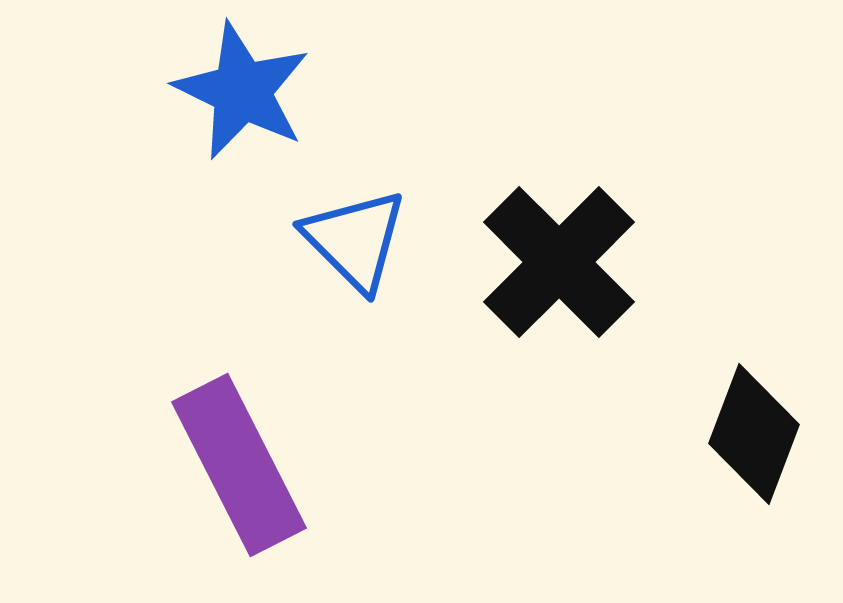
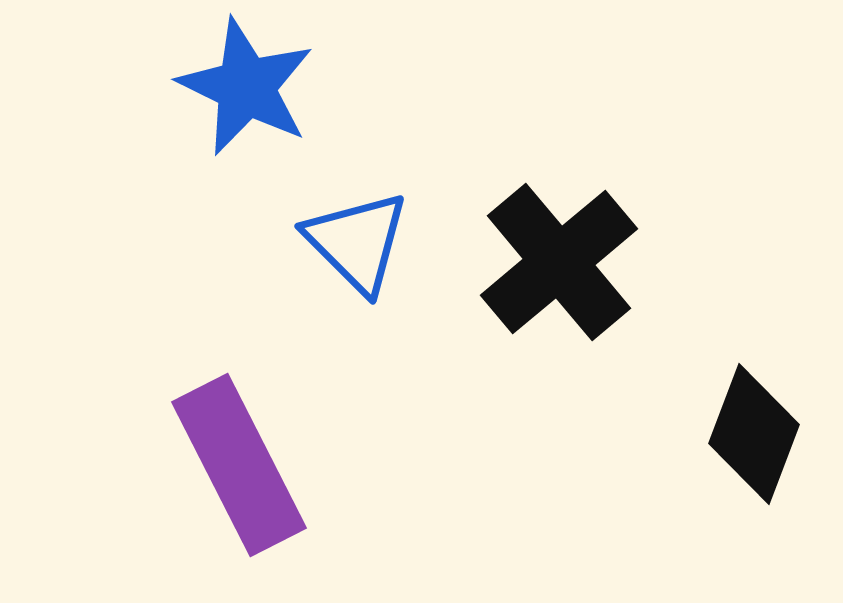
blue star: moved 4 px right, 4 px up
blue triangle: moved 2 px right, 2 px down
black cross: rotated 5 degrees clockwise
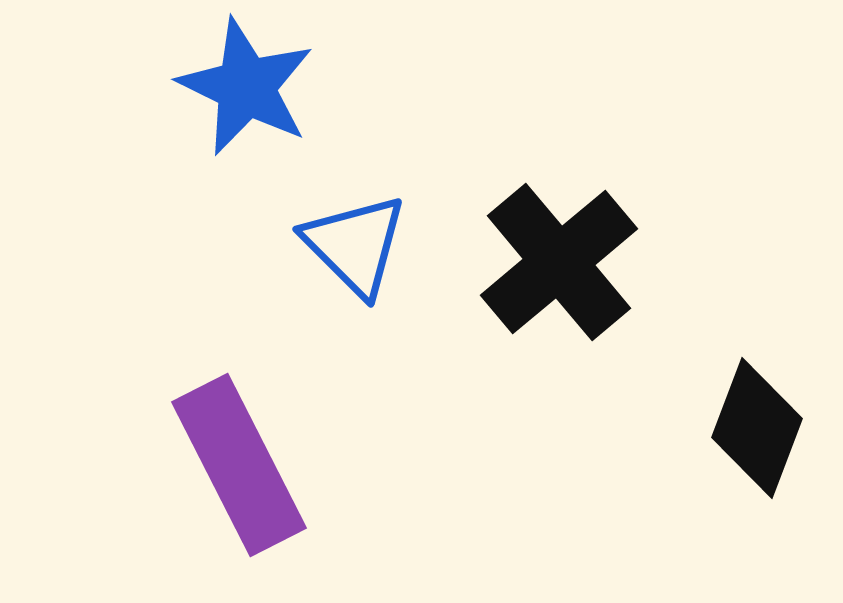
blue triangle: moved 2 px left, 3 px down
black diamond: moved 3 px right, 6 px up
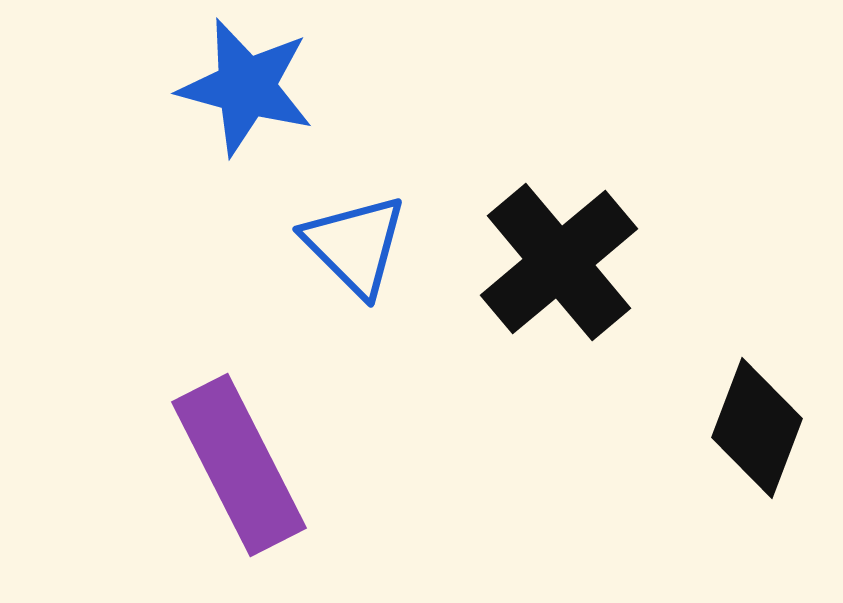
blue star: rotated 11 degrees counterclockwise
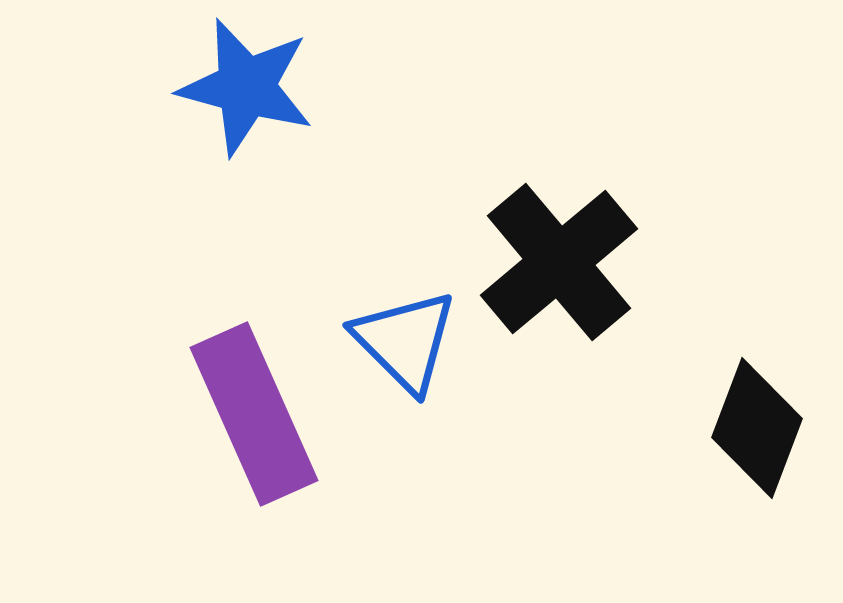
blue triangle: moved 50 px right, 96 px down
purple rectangle: moved 15 px right, 51 px up; rotated 3 degrees clockwise
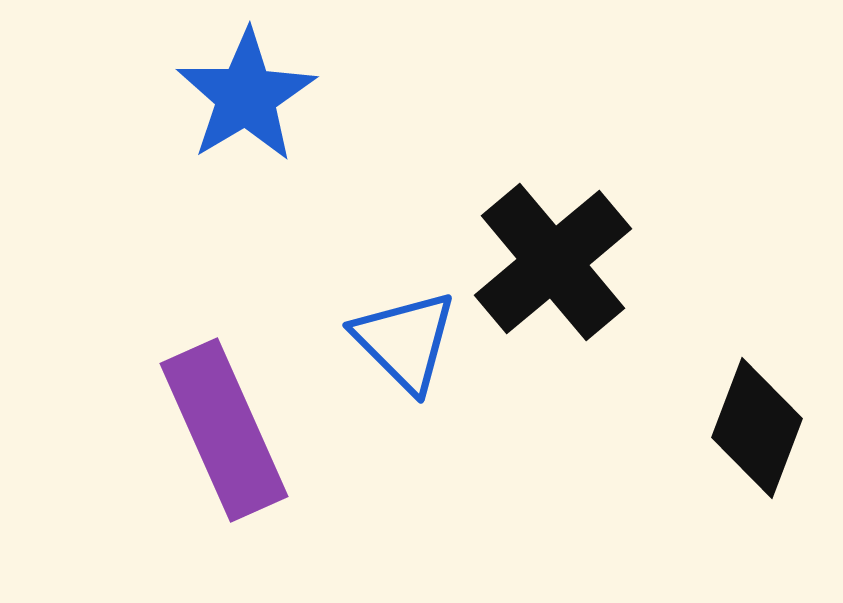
blue star: moved 9 px down; rotated 26 degrees clockwise
black cross: moved 6 px left
purple rectangle: moved 30 px left, 16 px down
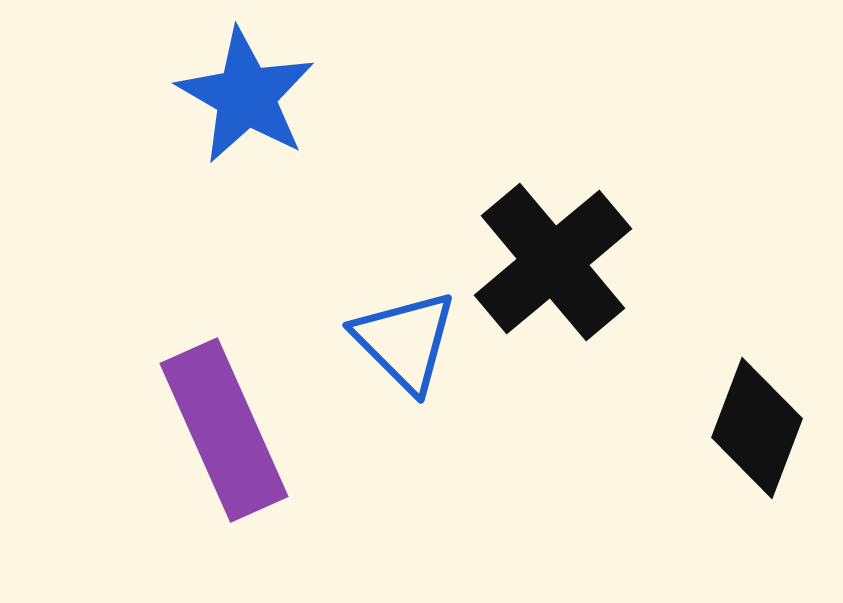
blue star: rotated 11 degrees counterclockwise
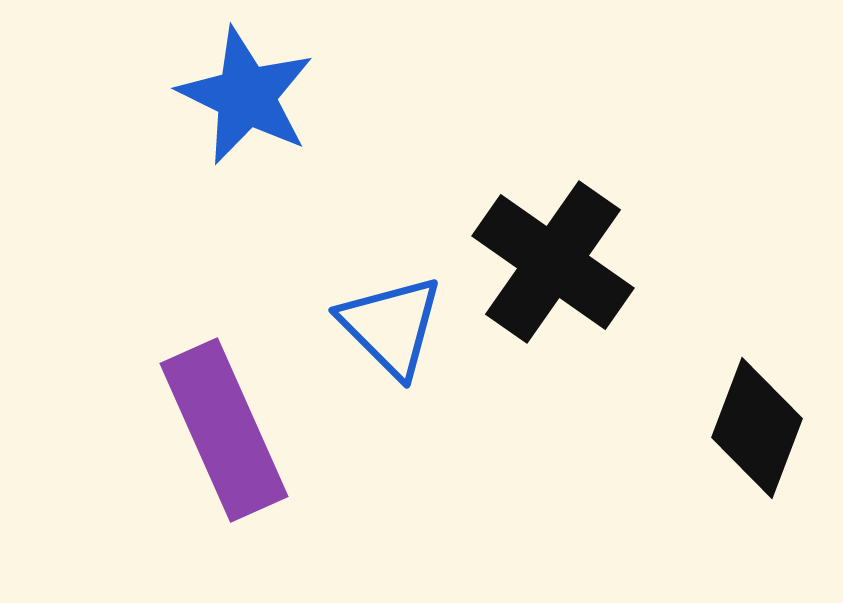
blue star: rotated 4 degrees counterclockwise
black cross: rotated 15 degrees counterclockwise
blue triangle: moved 14 px left, 15 px up
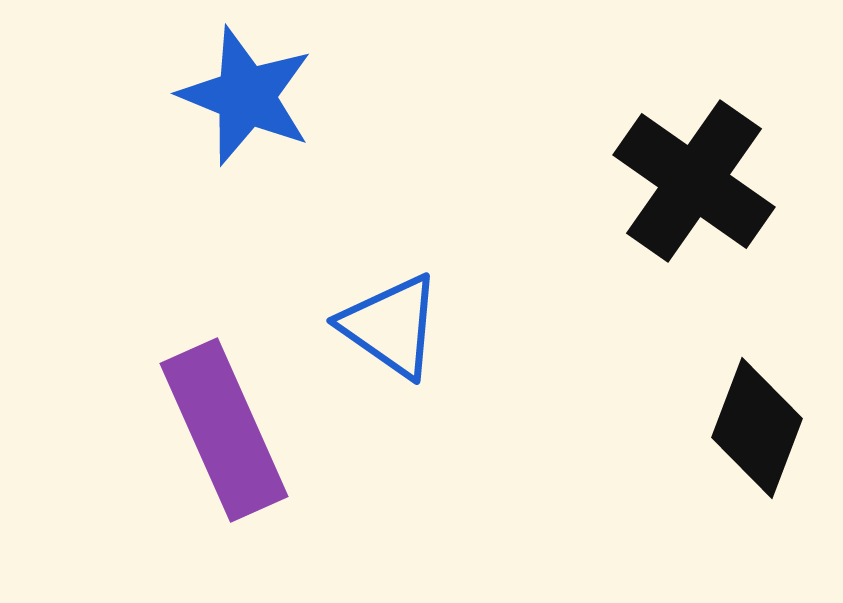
blue star: rotated 4 degrees counterclockwise
black cross: moved 141 px right, 81 px up
blue triangle: rotated 10 degrees counterclockwise
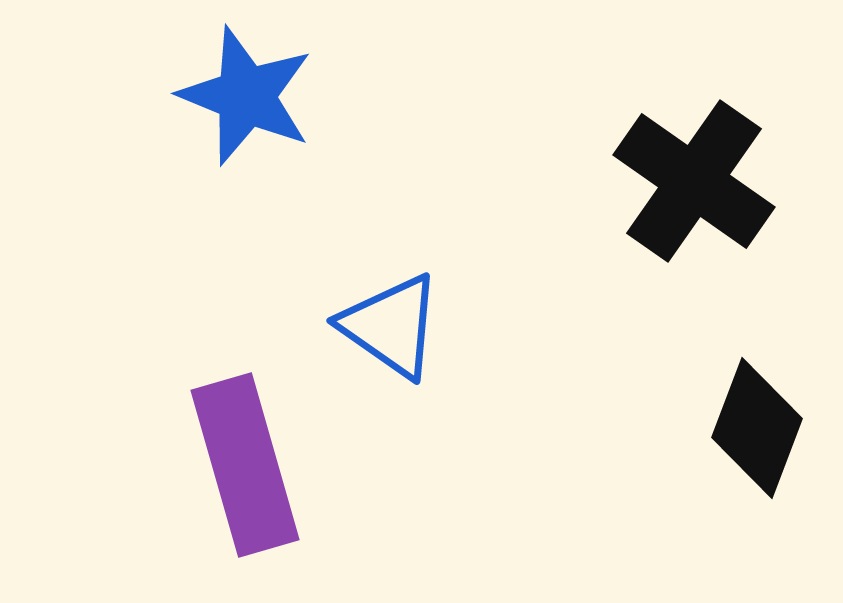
purple rectangle: moved 21 px right, 35 px down; rotated 8 degrees clockwise
